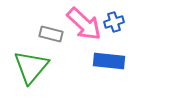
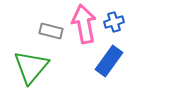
pink arrow: rotated 144 degrees counterclockwise
gray rectangle: moved 3 px up
blue rectangle: rotated 60 degrees counterclockwise
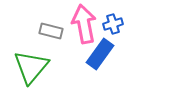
blue cross: moved 1 px left, 2 px down
blue rectangle: moved 9 px left, 7 px up
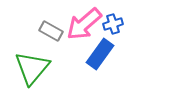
pink arrow: rotated 120 degrees counterclockwise
gray rectangle: rotated 15 degrees clockwise
green triangle: moved 1 px right, 1 px down
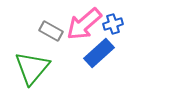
blue rectangle: moved 1 px left, 1 px up; rotated 12 degrees clockwise
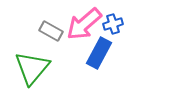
blue rectangle: rotated 20 degrees counterclockwise
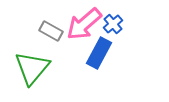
blue cross: rotated 24 degrees counterclockwise
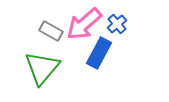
blue cross: moved 4 px right
green triangle: moved 10 px right
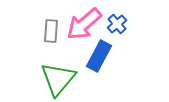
gray rectangle: rotated 65 degrees clockwise
blue rectangle: moved 3 px down
green triangle: moved 16 px right, 11 px down
